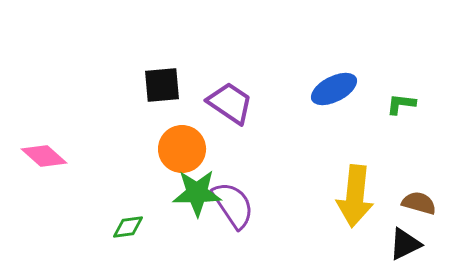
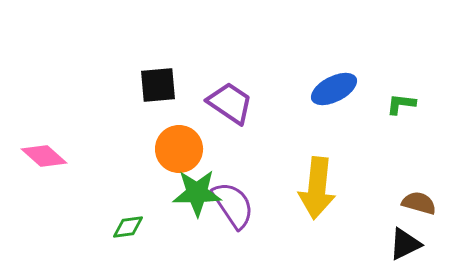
black square: moved 4 px left
orange circle: moved 3 px left
yellow arrow: moved 38 px left, 8 px up
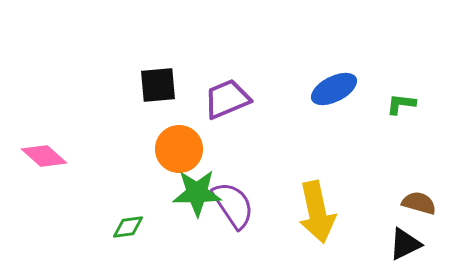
purple trapezoid: moved 3 px left, 4 px up; rotated 57 degrees counterclockwise
yellow arrow: moved 24 px down; rotated 18 degrees counterclockwise
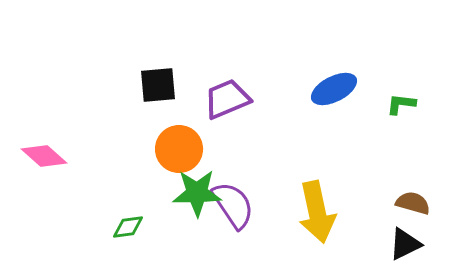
brown semicircle: moved 6 px left
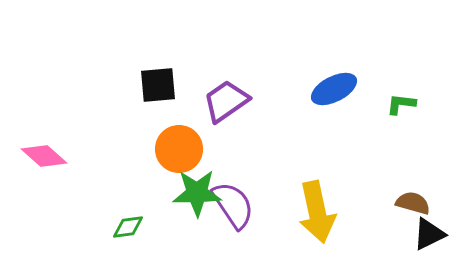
purple trapezoid: moved 1 px left, 2 px down; rotated 12 degrees counterclockwise
black triangle: moved 24 px right, 10 px up
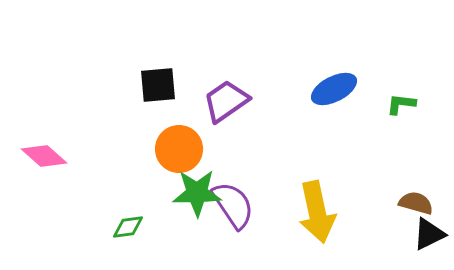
brown semicircle: moved 3 px right
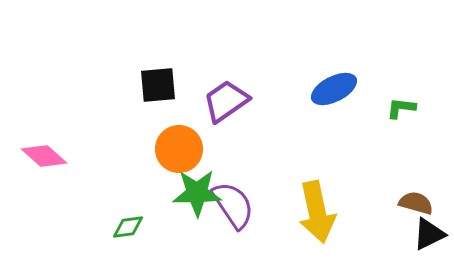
green L-shape: moved 4 px down
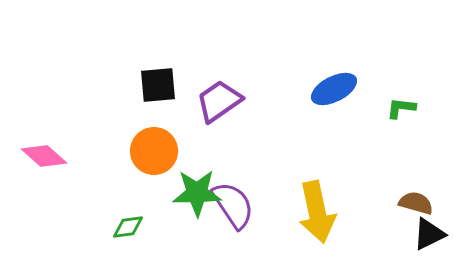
purple trapezoid: moved 7 px left
orange circle: moved 25 px left, 2 px down
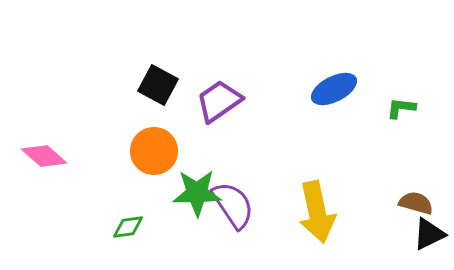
black square: rotated 33 degrees clockwise
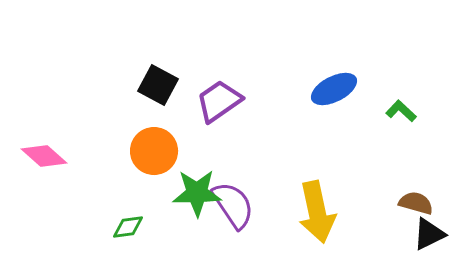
green L-shape: moved 3 px down; rotated 36 degrees clockwise
